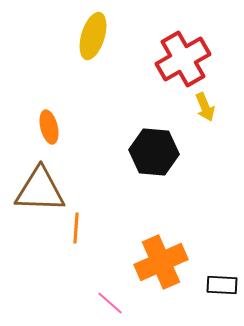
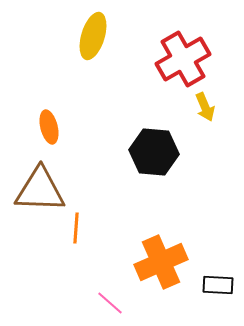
black rectangle: moved 4 px left
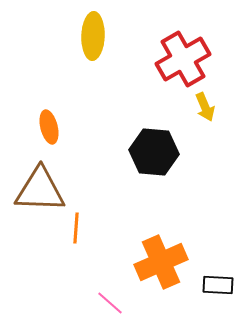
yellow ellipse: rotated 15 degrees counterclockwise
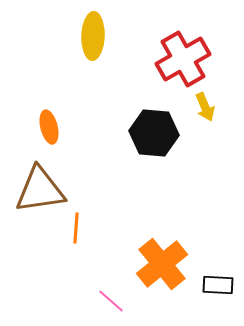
black hexagon: moved 19 px up
brown triangle: rotated 10 degrees counterclockwise
orange cross: moved 1 px right, 2 px down; rotated 15 degrees counterclockwise
pink line: moved 1 px right, 2 px up
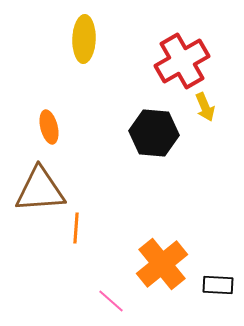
yellow ellipse: moved 9 px left, 3 px down
red cross: moved 1 px left, 2 px down
brown triangle: rotated 4 degrees clockwise
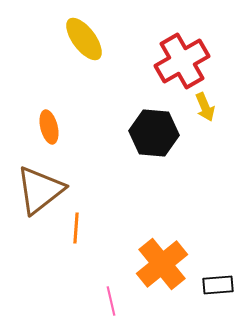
yellow ellipse: rotated 39 degrees counterclockwise
brown triangle: rotated 34 degrees counterclockwise
black rectangle: rotated 8 degrees counterclockwise
pink line: rotated 36 degrees clockwise
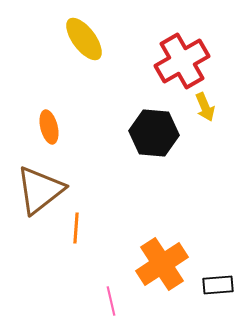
orange cross: rotated 6 degrees clockwise
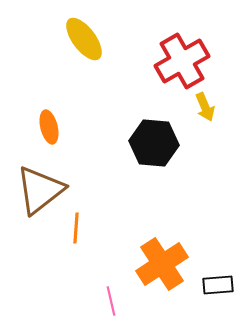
black hexagon: moved 10 px down
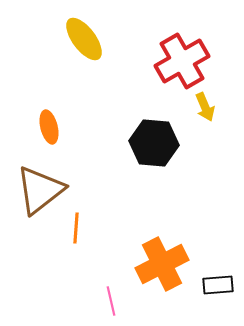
orange cross: rotated 6 degrees clockwise
